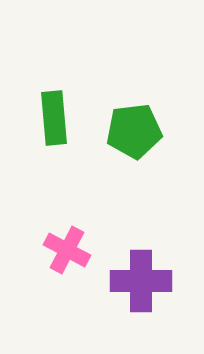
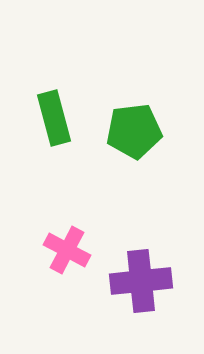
green rectangle: rotated 10 degrees counterclockwise
purple cross: rotated 6 degrees counterclockwise
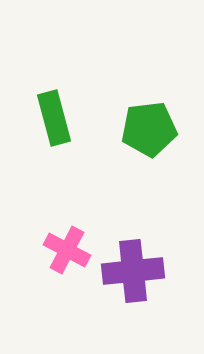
green pentagon: moved 15 px right, 2 px up
purple cross: moved 8 px left, 10 px up
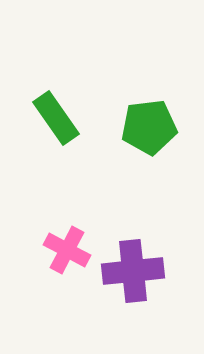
green rectangle: moved 2 px right; rotated 20 degrees counterclockwise
green pentagon: moved 2 px up
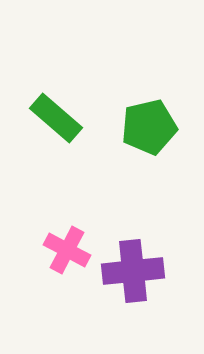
green rectangle: rotated 14 degrees counterclockwise
green pentagon: rotated 6 degrees counterclockwise
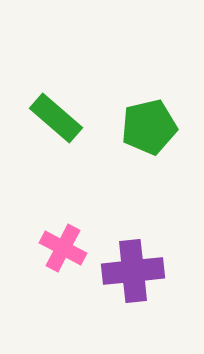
pink cross: moved 4 px left, 2 px up
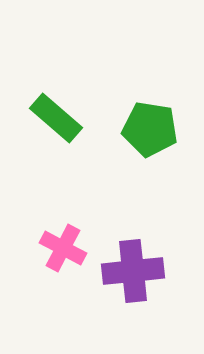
green pentagon: moved 1 px right, 2 px down; rotated 22 degrees clockwise
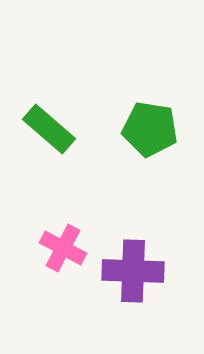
green rectangle: moved 7 px left, 11 px down
purple cross: rotated 8 degrees clockwise
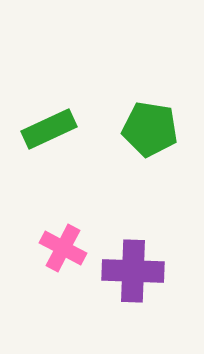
green rectangle: rotated 66 degrees counterclockwise
